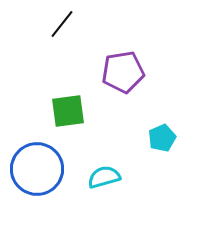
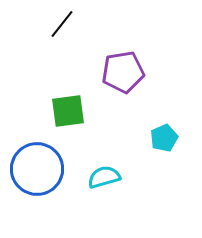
cyan pentagon: moved 2 px right
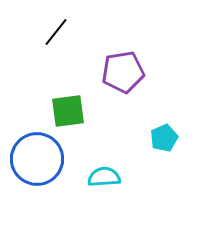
black line: moved 6 px left, 8 px down
blue circle: moved 10 px up
cyan semicircle: rotated 12 degrees clockwise
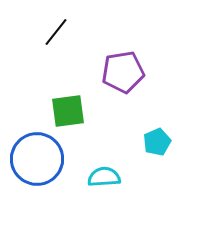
cyan pentagon: moved 7 px left, 4 px down
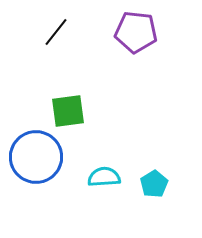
purple pentagon: moved 13 px right, 40 px up; rotated 15 degrees clockwise
cyan pentagon: moved 3 px left, 42 px down; rotated 8 degrees counterclockwise
blue circle: moved 1 px left, 2 px up
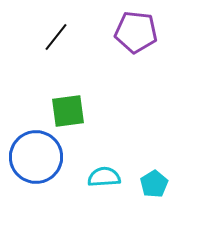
black line: moved 5 px down
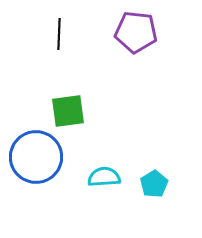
black line: moved 3 px right, 3 px up; rotated 36 degrees counterclockwise
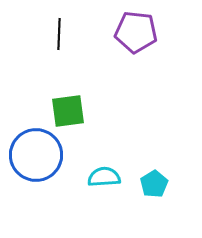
blue circle: moved 2 px up
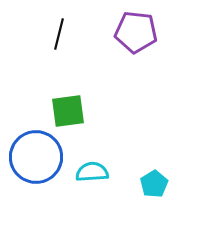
black line: rotated 12 degrees clockwise
blue circle: moved 2 px down
cyan semicircle: moved 12 px left, 5 px up
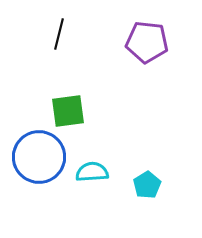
purple pentagon: moved 11 px right, 10 px down
blue circle: moved 3 px right
cyan pentagon: moved 7 px left, 1 px down
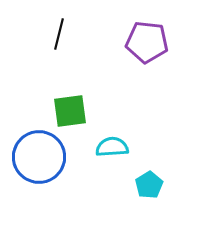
green square: moved 2 px right
cyan semicircle: moved 20 px right, 25 px up
cyan pentagon: moved 2 px right
